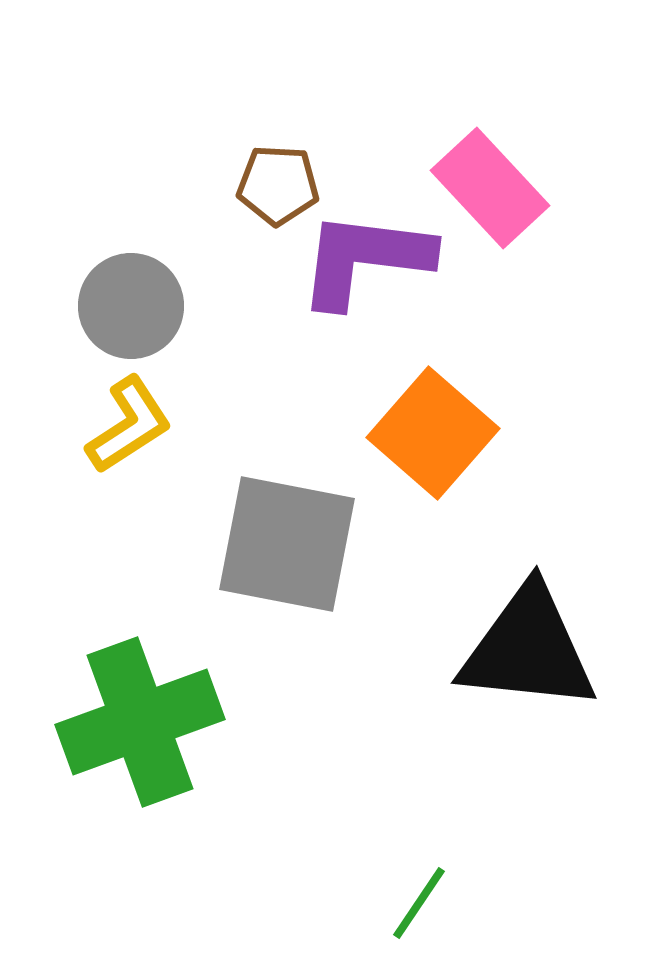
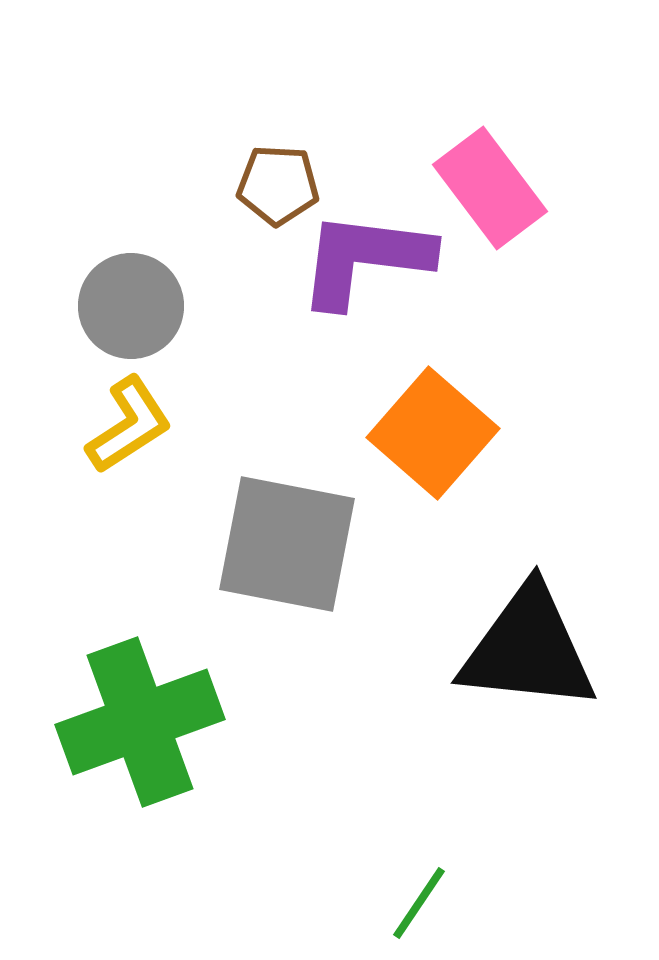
pink rectangle: rotated 6 degrees clockwise
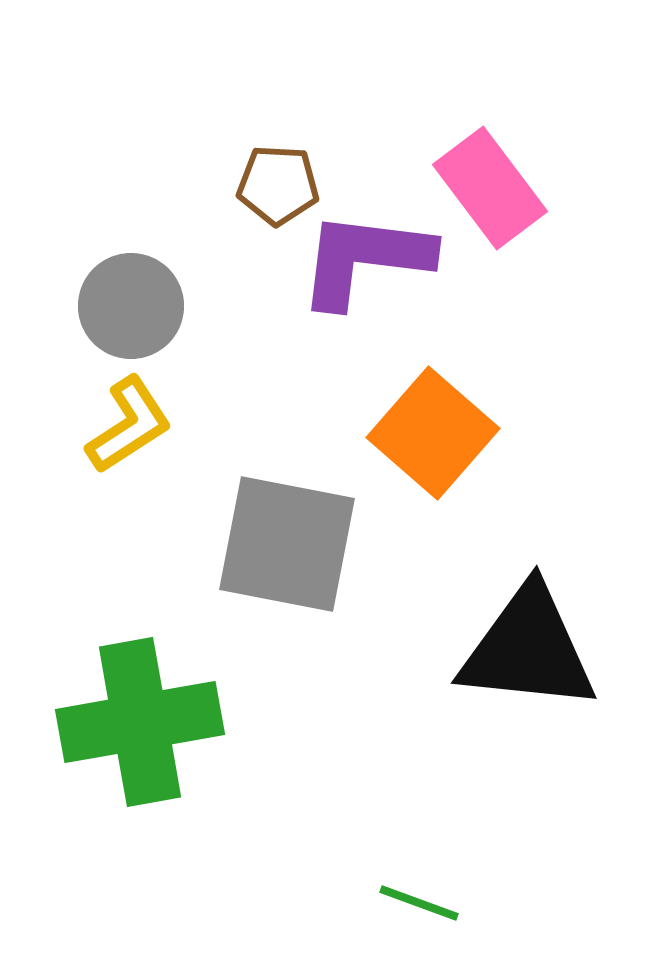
green cross: rotated 10 degrees clockwise
green line: rotated 76 degrees clockwise
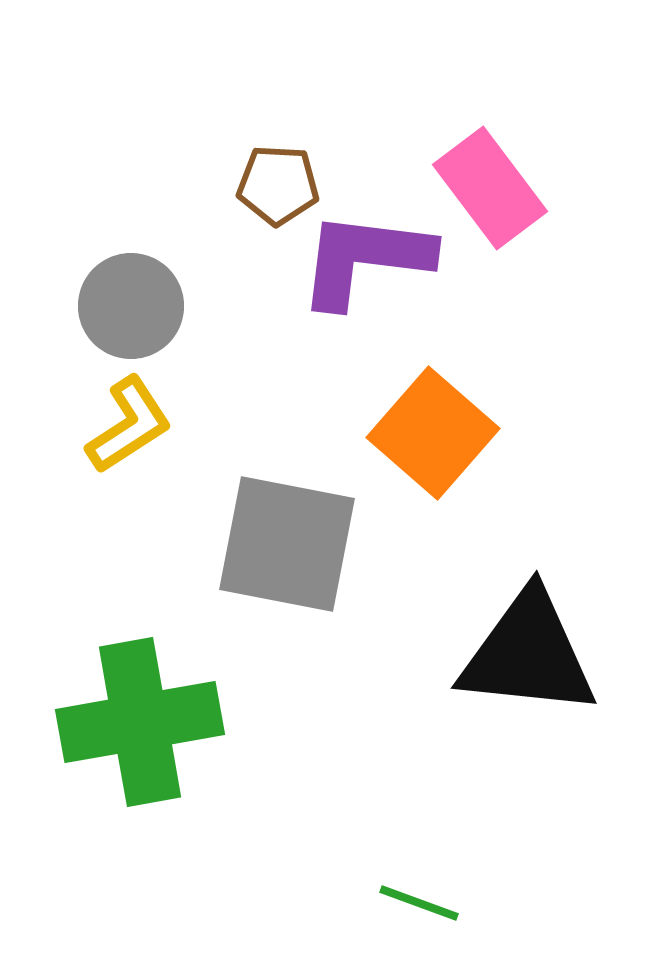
black triangle: moved 5 px down
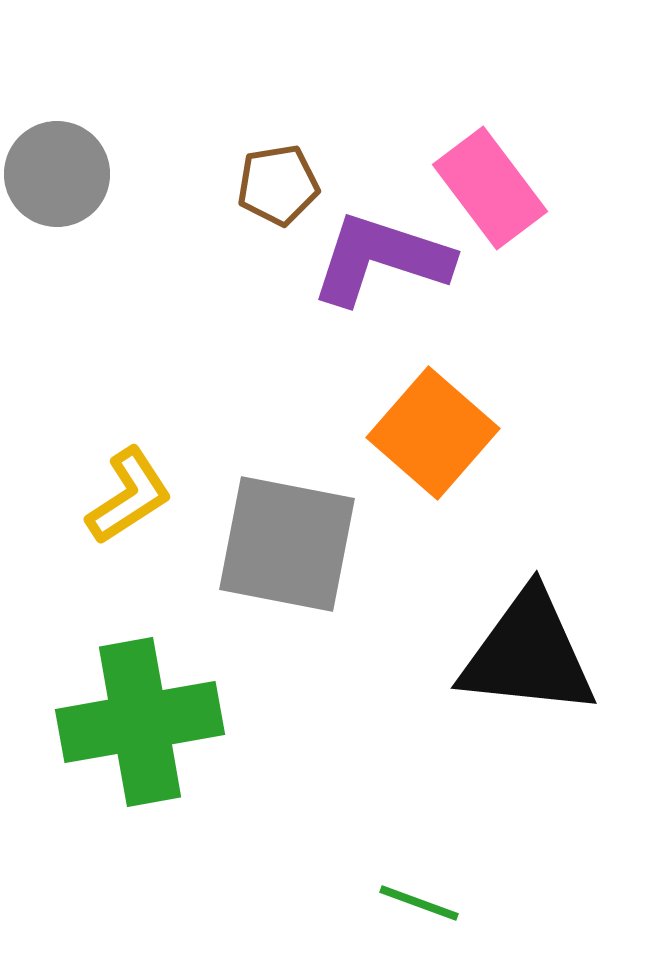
brown pentagon: rotated 12 degrees counterclockwise
purple L-shape: moved 16 px right; rotated 11 degrees clockwise
gray circle: moved 74 px left, 132 px up
yellow L-shape: moved 71 px down
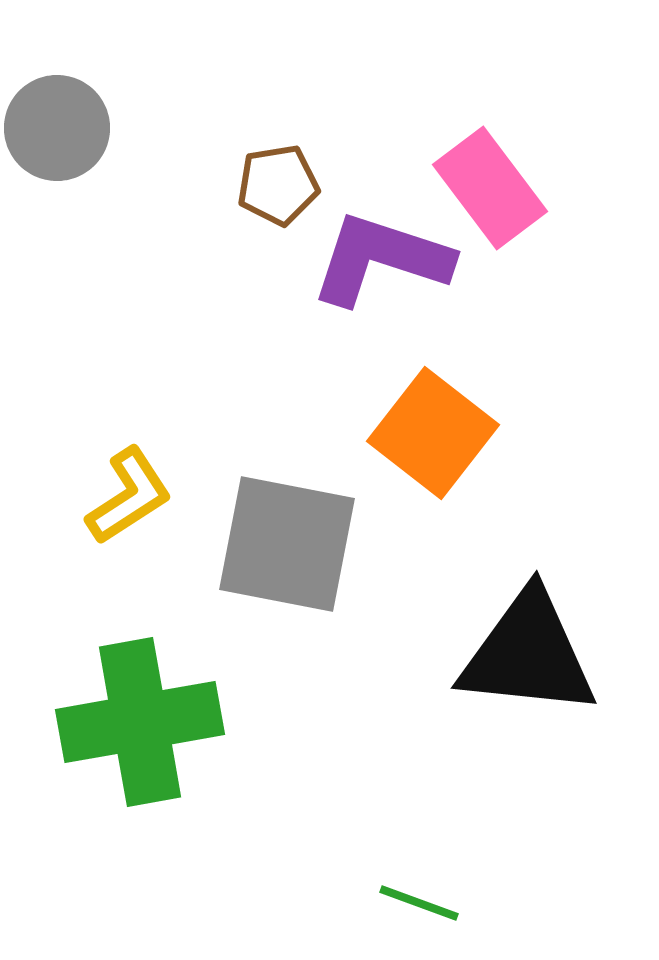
gray circle: moved 46 px up
orange square: rotated 3 degrees counterclockwise
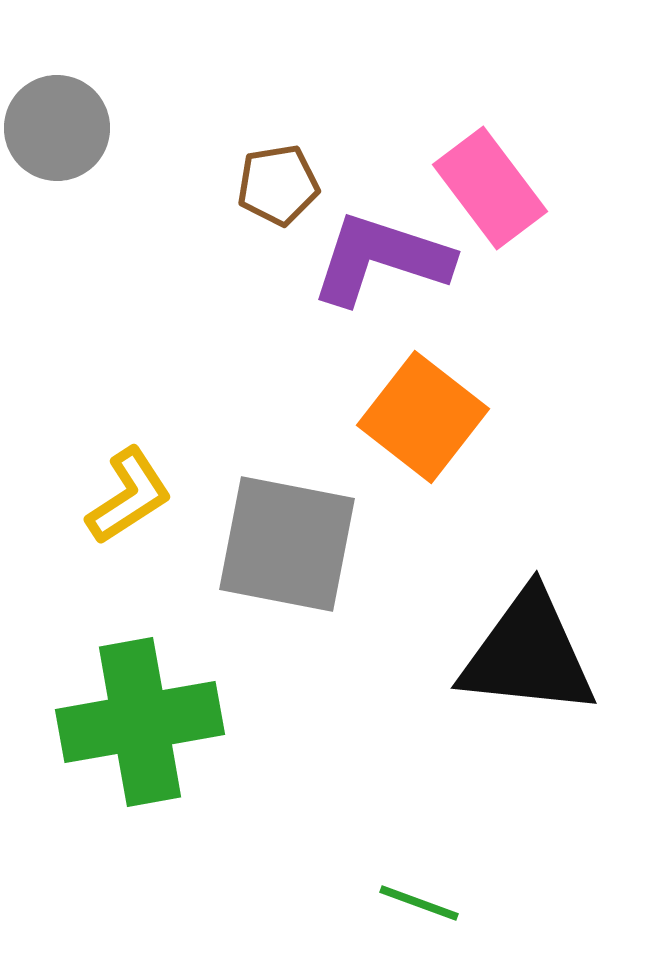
orange square: moved 10 px left, 16 px up
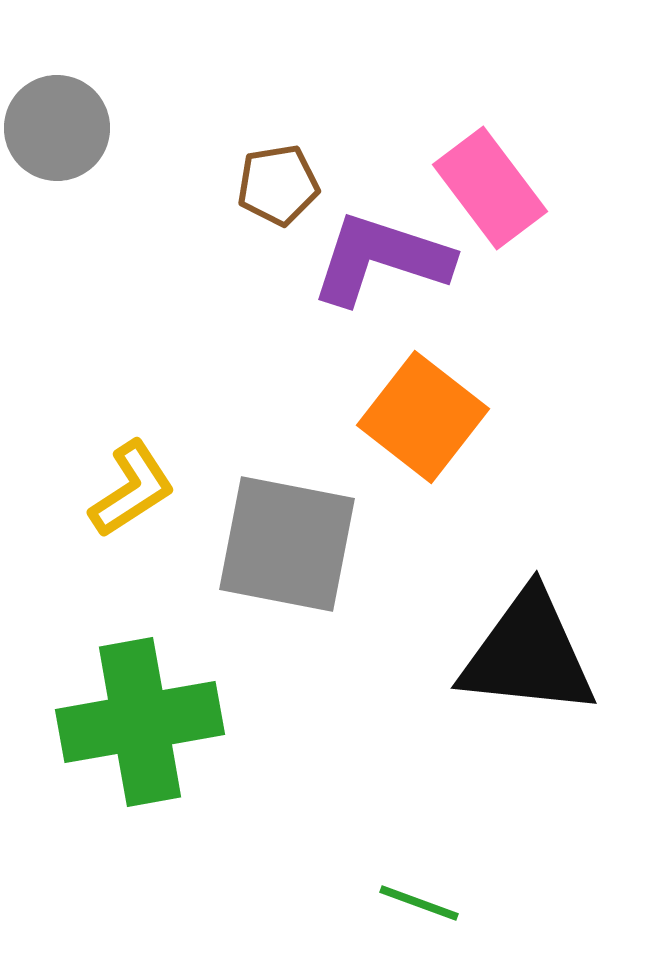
yellow L-shape: moved 3 px right, 7 px up
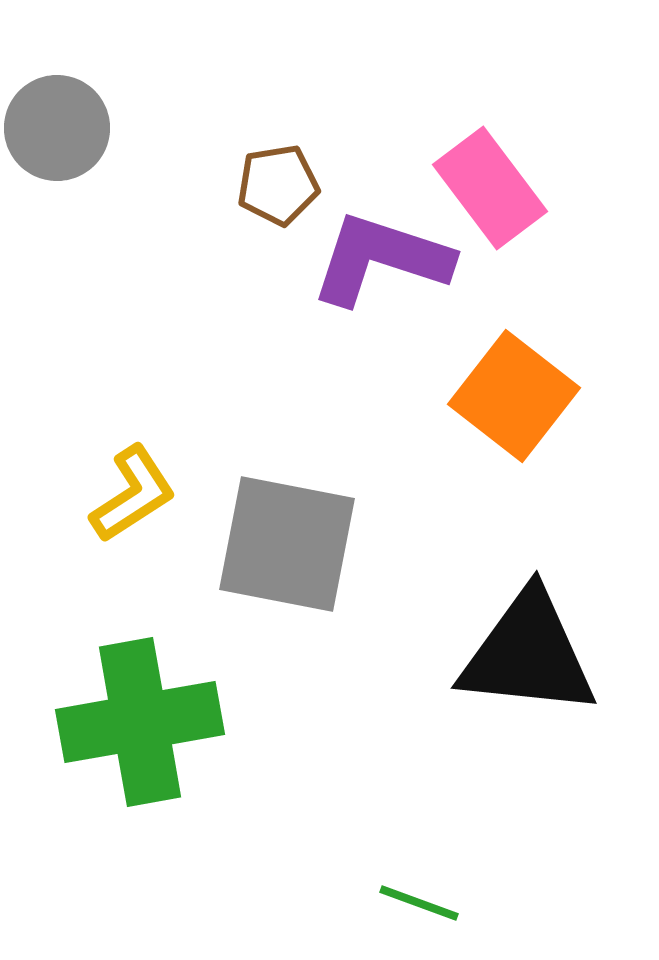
orange square: moved 91 px right, 21 px up
yellow L-shape: moved 1 px right, 5 px down
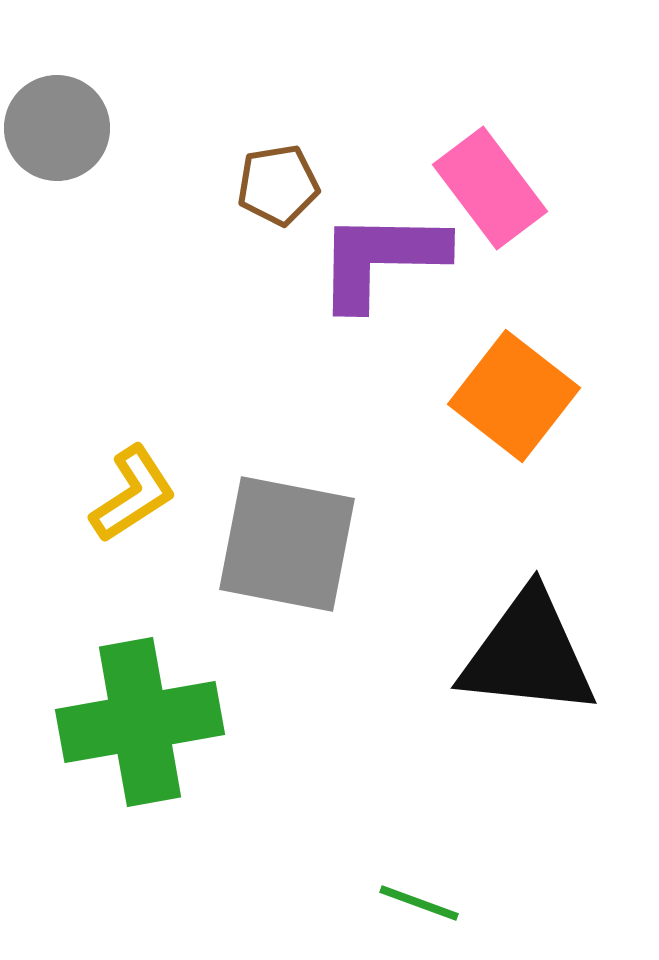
purple L-shape: rotated 17 degrees counterclockwise
